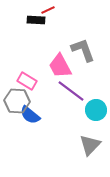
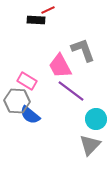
cyan circle: moved 9 px down
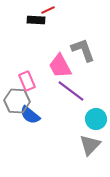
pink rectangle: rotated 36 degrees clockwise
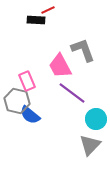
purple line: moved 1 px right, 2 px down
gray hexagon: rotated 10 degrees clockwise
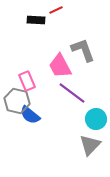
red line: moved 8 px right
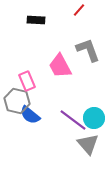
red line: moved 23 px right; rotated 24 degrees counterclockwise
gray L-shape: moved 5 px right
purple line: moved 1 px right, 27 px down
cyan circle: moved 2 px left, 1 px up
gray triangle: moved 2 px left, 1 px up; rotated 25 degrees counterclockwise
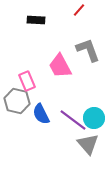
blue semicircle: moved 11 px right, 1 px up; rotated 25 degrees clockwise
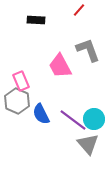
pink rectangle: moved 6 px left
gray hexagon: rotated 10 degrees clockwise
cyan circle: moved 1 px down
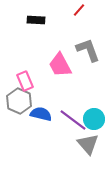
pink trapezoid: moved 1 px up
pink rectangle: moved 4 px right
gray hexagon: moved 2 px right
blue semicircle: rotated 130 degrees clockwise
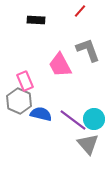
red line: moved 1 px right, 1 px down
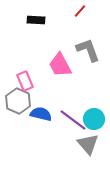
gray hexagon: moved 1 px left
